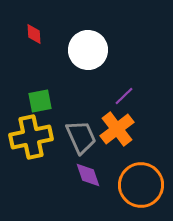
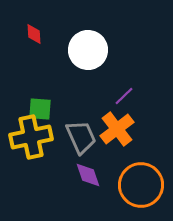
green square: moved 8 px down; rotated 15 degrees clockwise
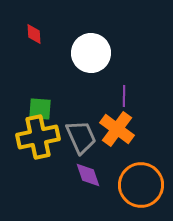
white circle: moved 3 px right, 3 px down
purple line: rotated 45 degrees counterclockwise
orange cross: rotated 16 degrees counterclockwise
yellow cross: moved 7 px right
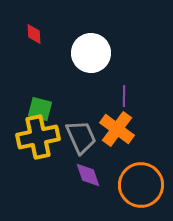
green square: rotated 10 degrees clockwise
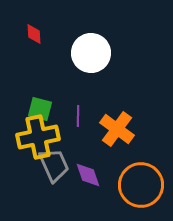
purple line: moved 46 px left, 20 px down
gray trapezoid: moved 27 px left, 28 px down
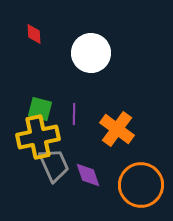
purple line: moved 4 px left, 2 px up
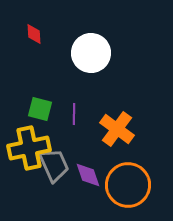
yellow cross: moved 9 px left, 11 px down
orange circle: moved 13 px left
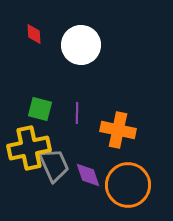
white circle: moved 10 px left, 8 px up
purple line: moved 3 px right, 1 px up
orange cross: moved 1 px right, 1 px down; rotated 24 degrees counterclockwise
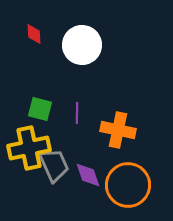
white circle: moved 1 px right
